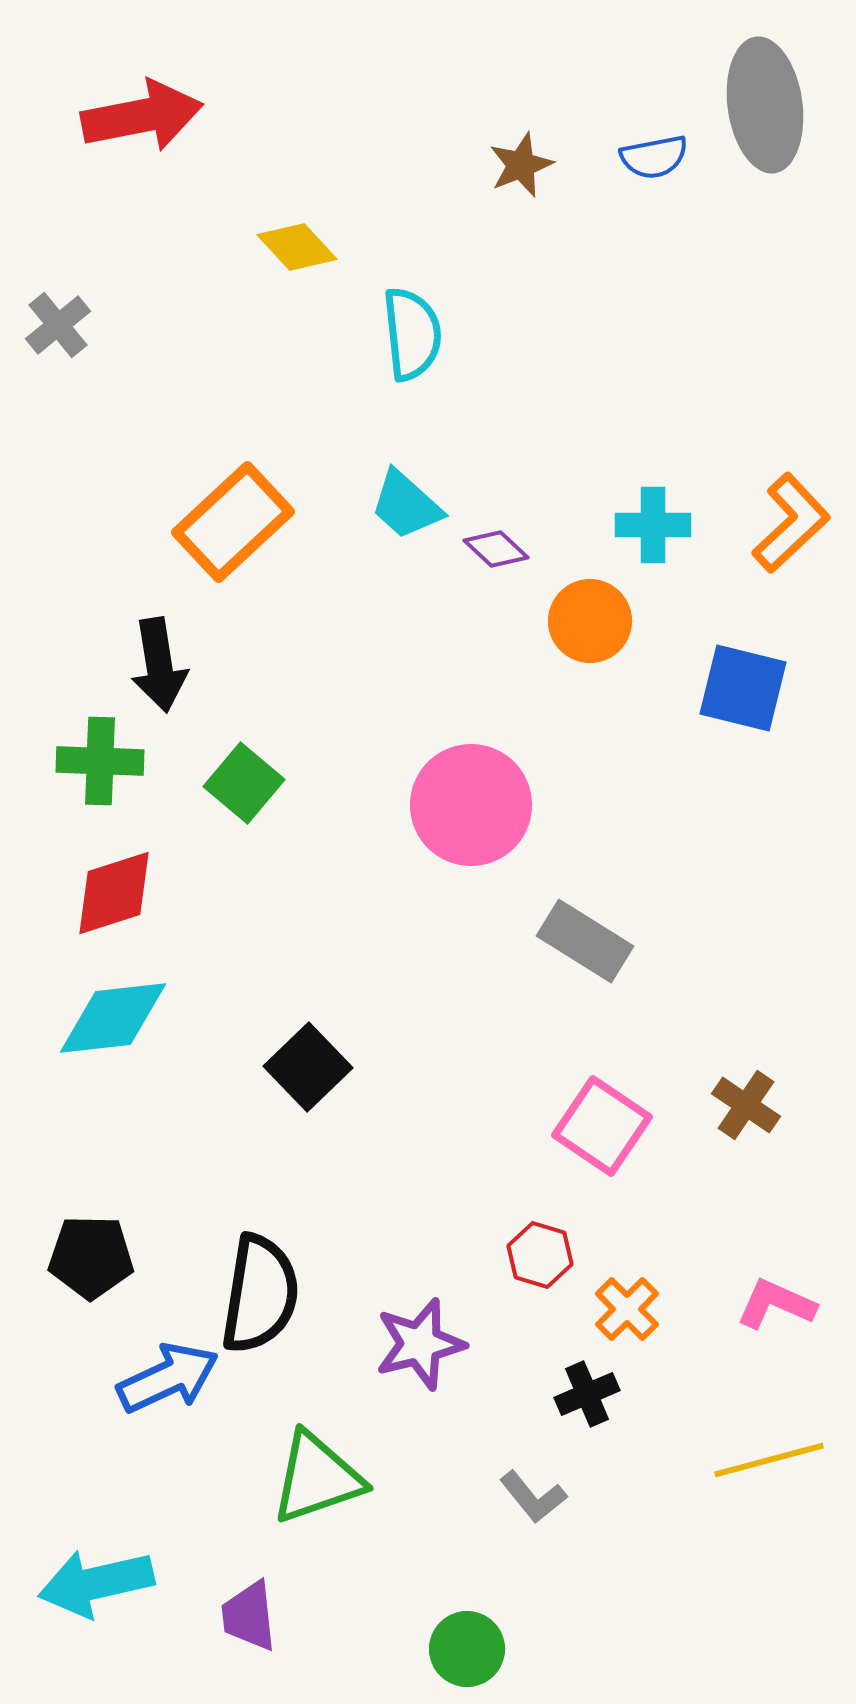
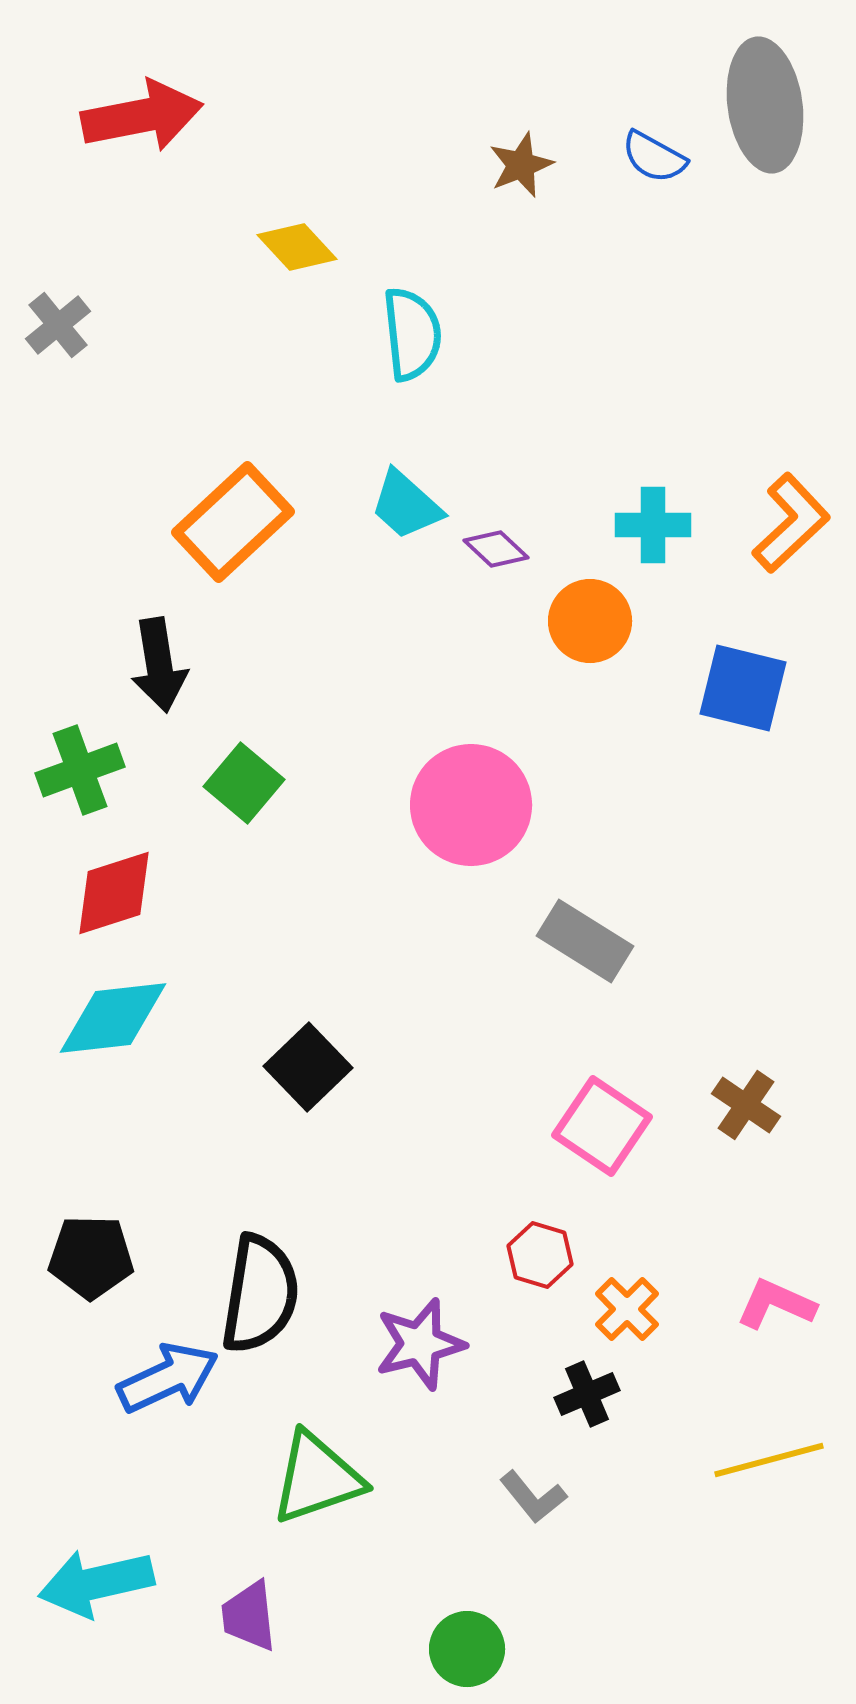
blue semicircle: rotated 40 degrees clockwise
green cross: moved 20 px left, 9 px down; rotated 22 degrees counterclockwise
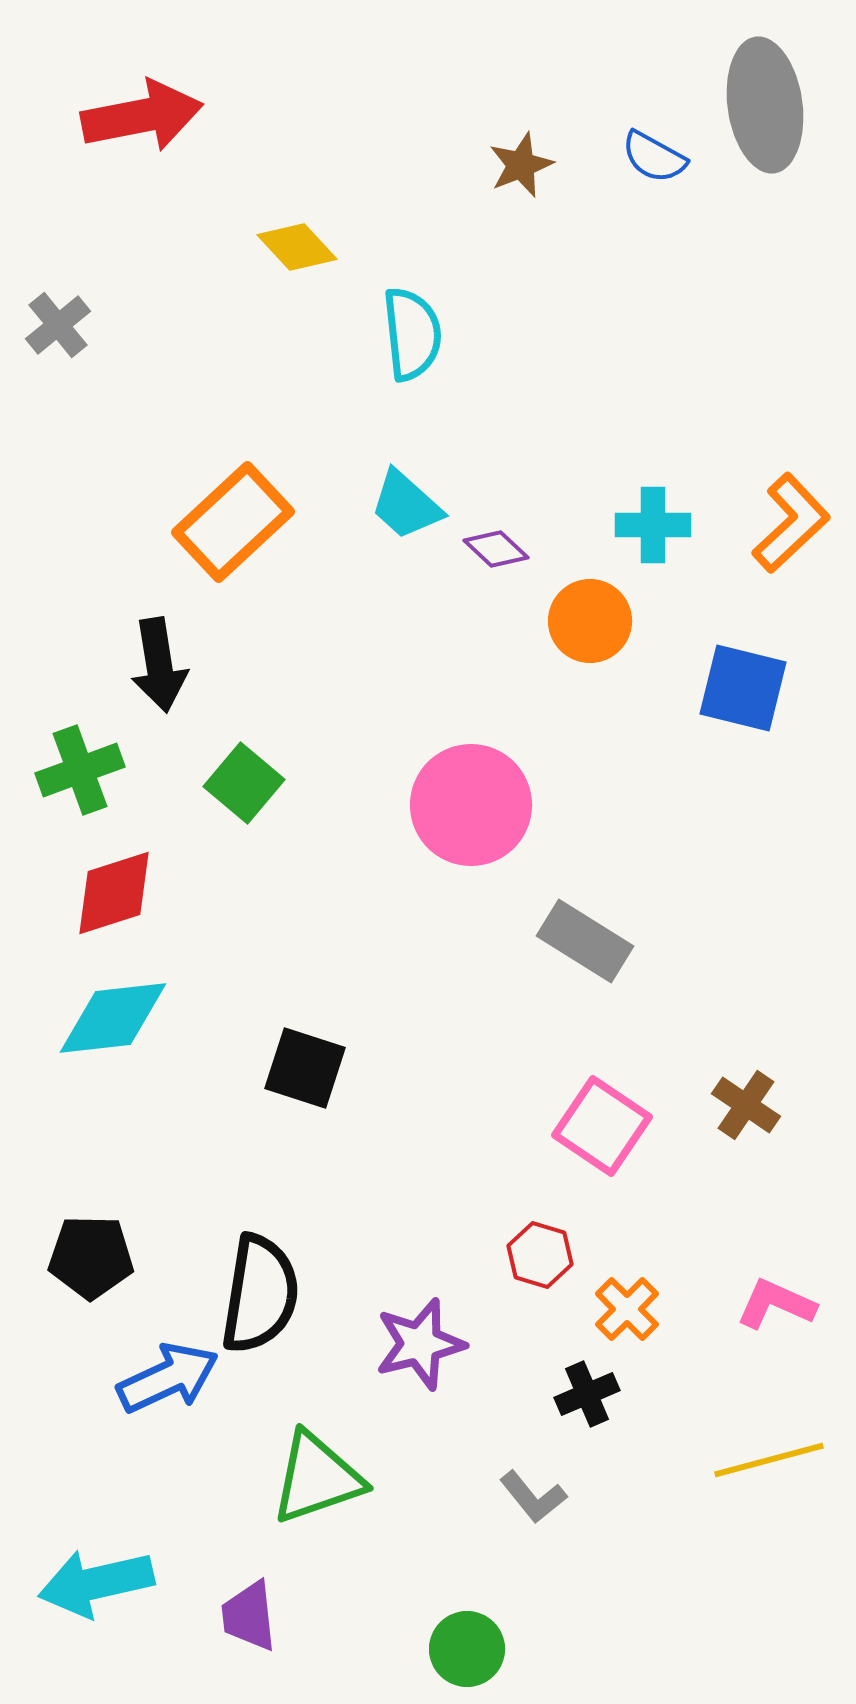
black square: moved 3 px left, 1 px down; rotated 28 degrees counterclockwise
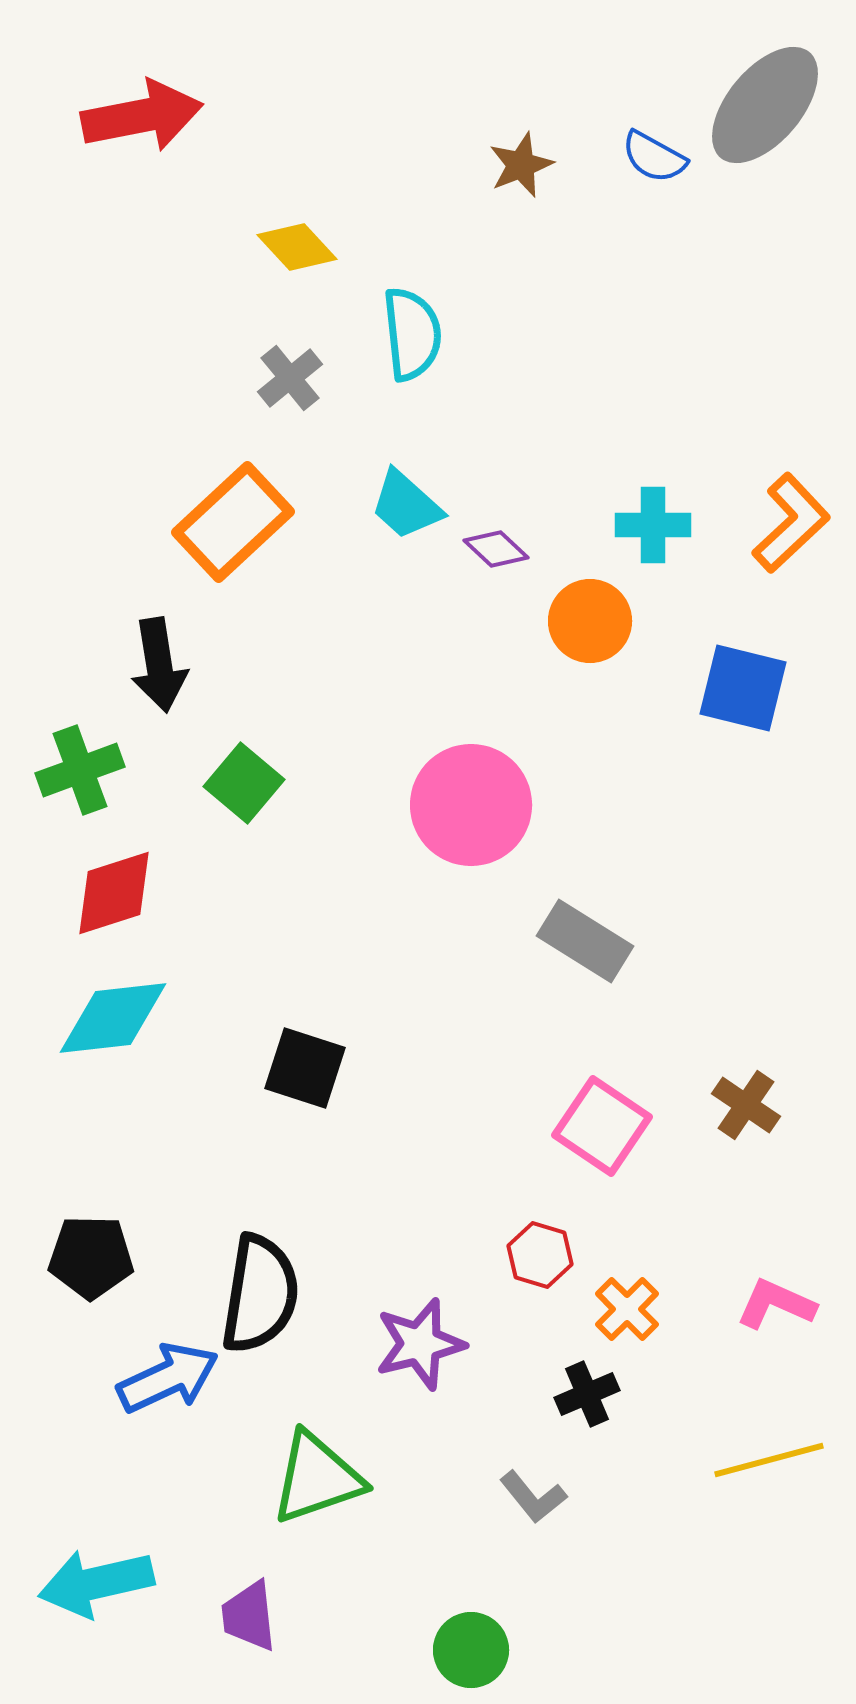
gray ellipse: rotated 48 degrees clockwise
gray cross: moved 232 px right, 53 px down
green circle: moved 4 px right, 1 px down
